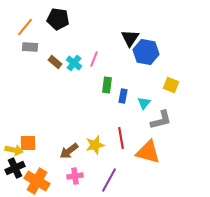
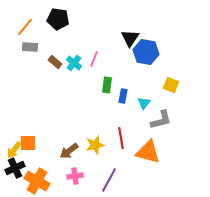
yellow arrow: rotated 114 degrees clockwise
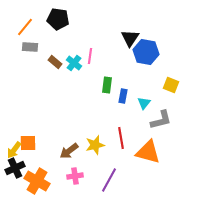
pink line: moved 4 px left, 3 px up; rotated 14 degrees counterclockwise
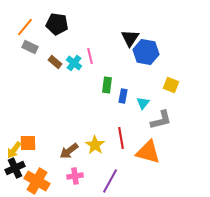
black pentagon: moved 1 px left, 5 px down
gray rectangle: rotated 21 degrees clockwise
pink line: rotated 21 degrees counterclockwise
cyan triangle: moved 1 px left
yellow star: rotated 24 degrees counterclockwise
purple line: moved 1 px right, 1 px down
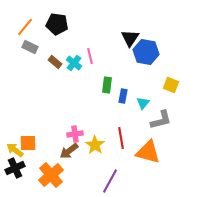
yellow arrow: moved 1 px right; rotated 90 degrees clockwise
pink cross: moved 42 px up
orange cross: moved 14 px right, 6 px up; rotated 20 degrees clockwise
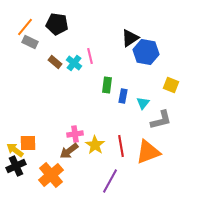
black triangle: rotated 24 degrees clockwise
gray rectangle: moved 5 px up
red line: moved 8 px down
orange triangle: rotated 36 degrees counterclockwise
black cross: moved 1 px right, 2 px up
